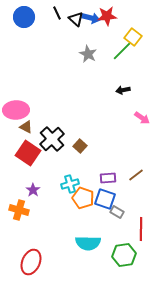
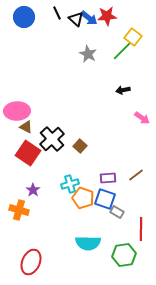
blue arrow: moved 2 px left; rotated 24 degrees clockwise
pink ellipse: moved 1 px right, 1 px down
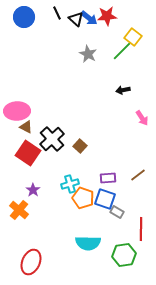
pink arrow: rotated 21 degrees clockwise
brown line: moved 2 px right
orange cross: rotated 24 degrees clockwise
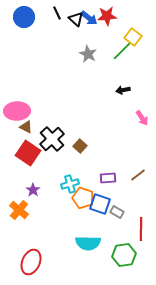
blue square: moved 5 px left, 5 px down
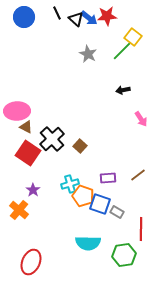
pink arrow: moved 1 px left, 1 px down
orange pentagon: moved 2 px up
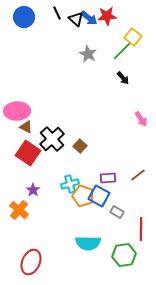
black arrow: moved 12 px up; rotated 120 degrees counterclockwise
blue square: moved 1 px left, 8 px up; rotated 10 degrees clockwise
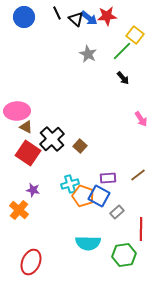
yellow square: moved 2 px right, 2 px up
purple star: rotated 24 degrees counterclockwise
gray rectangle: rotated 72 degrees counterclockwise
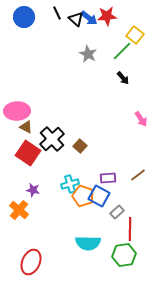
red line: moved 11 px left
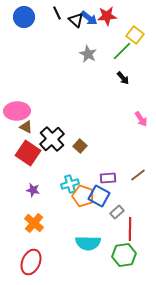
black triangle: moved 1 px down
orange cross: moved 15 px right, 13 px down
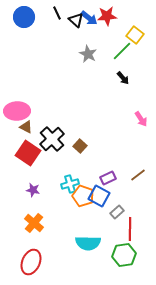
purple rectangle: rotated 21 degrees counterclockwise
